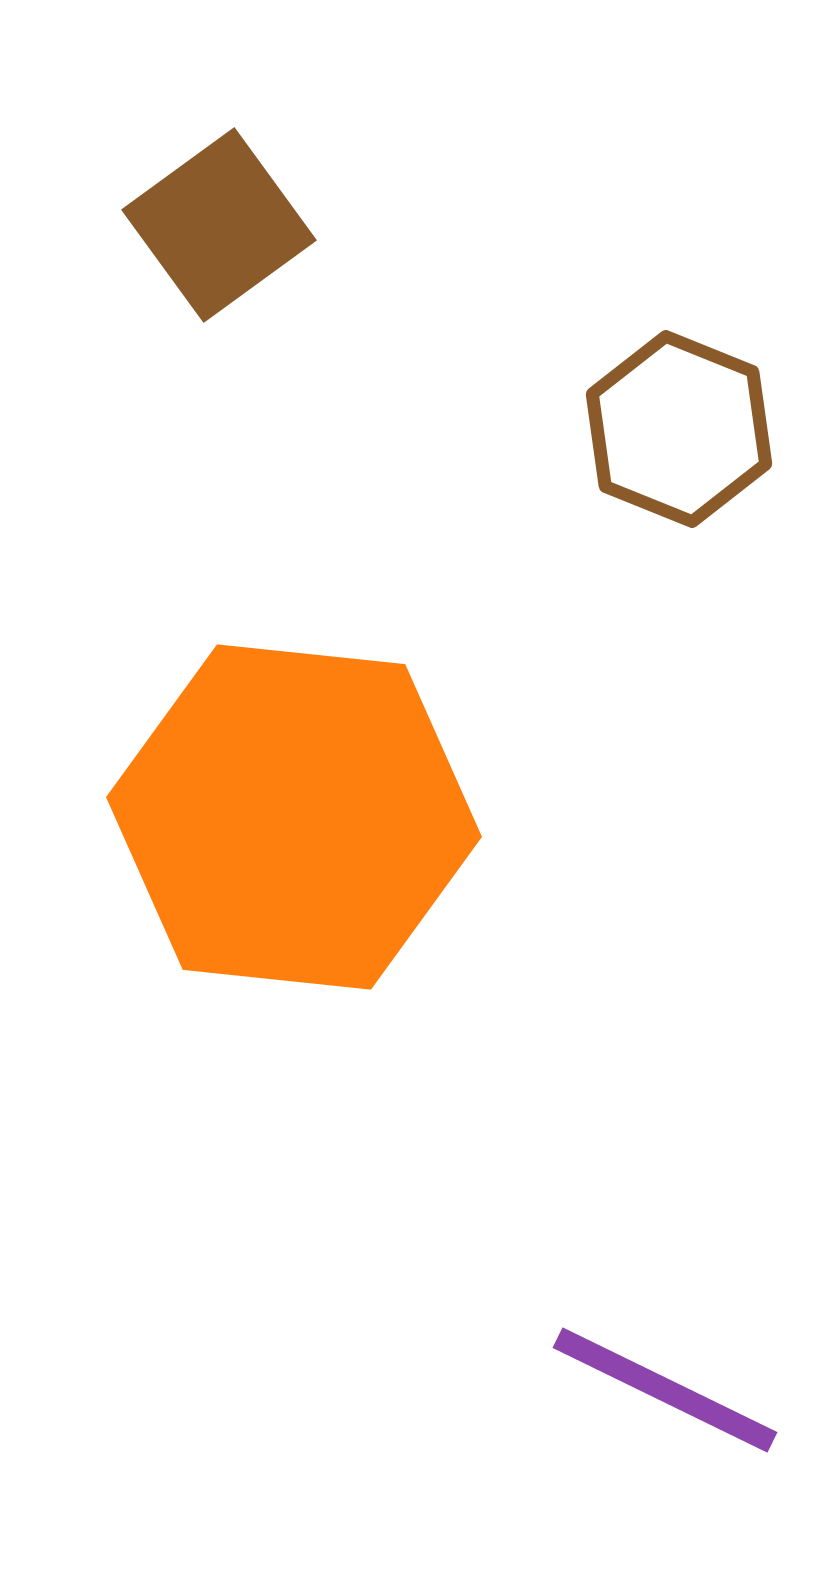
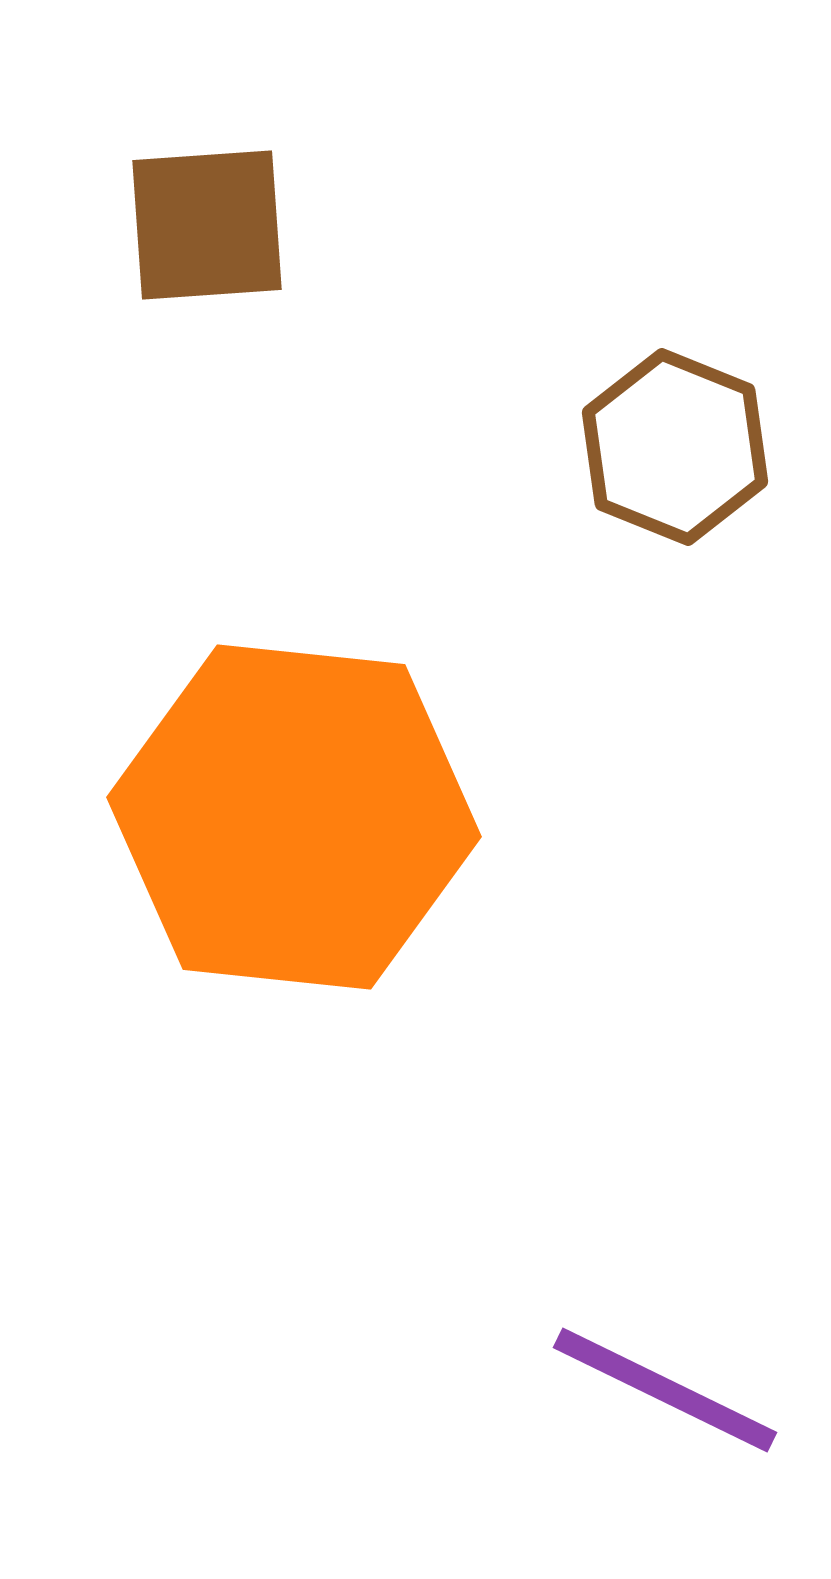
brown square: moved 12 px left; rotated 32 degrees clockwise
brown hexagon: moved 4 px left, 18 px down
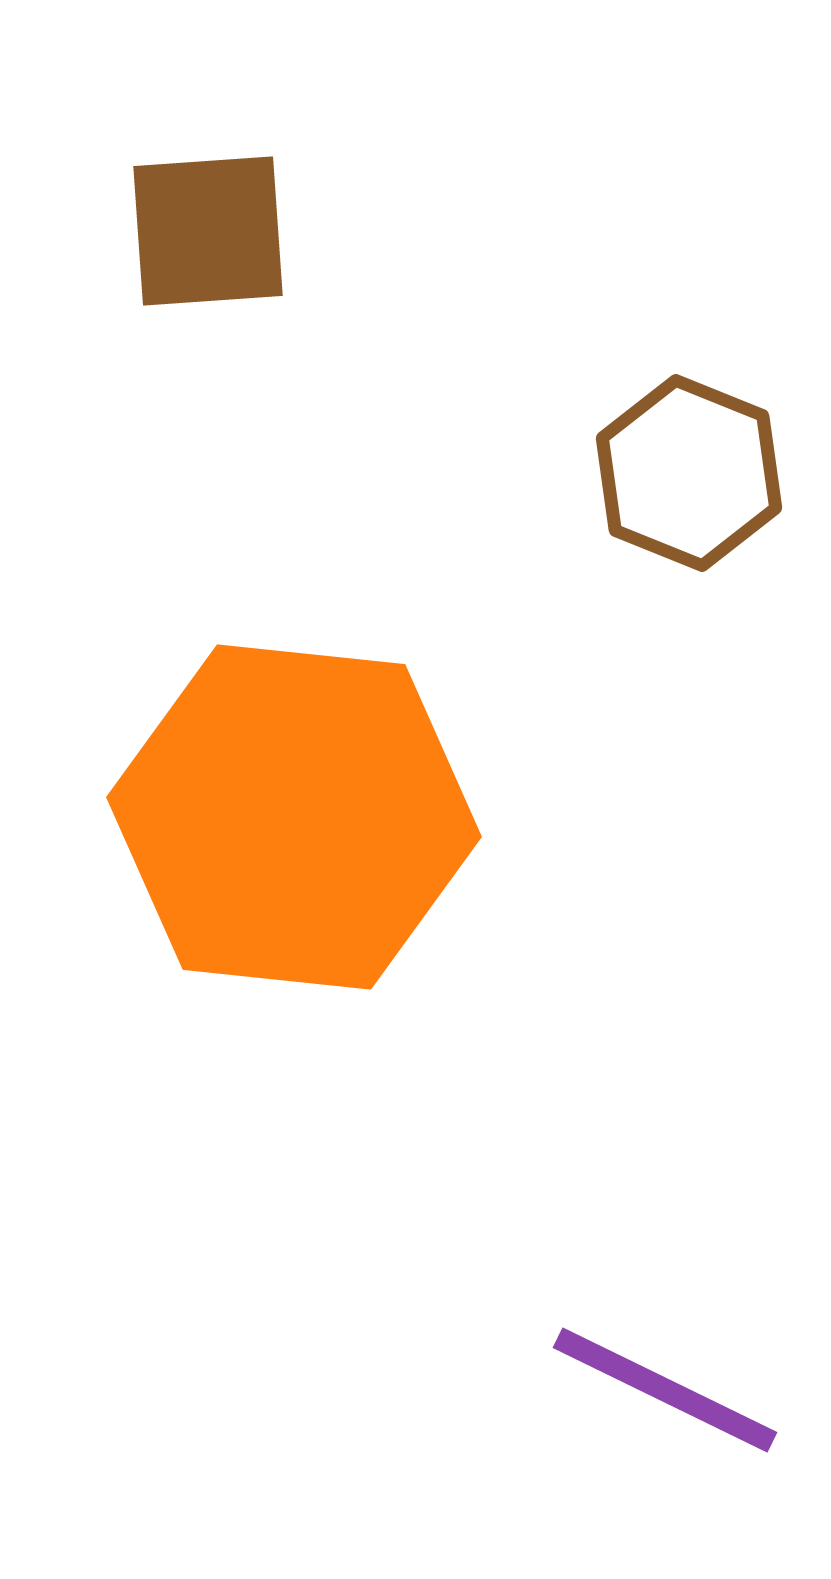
brown square: moved 1 px right, 6 px down
brown hexagon: moved 14 px right, 26 px down
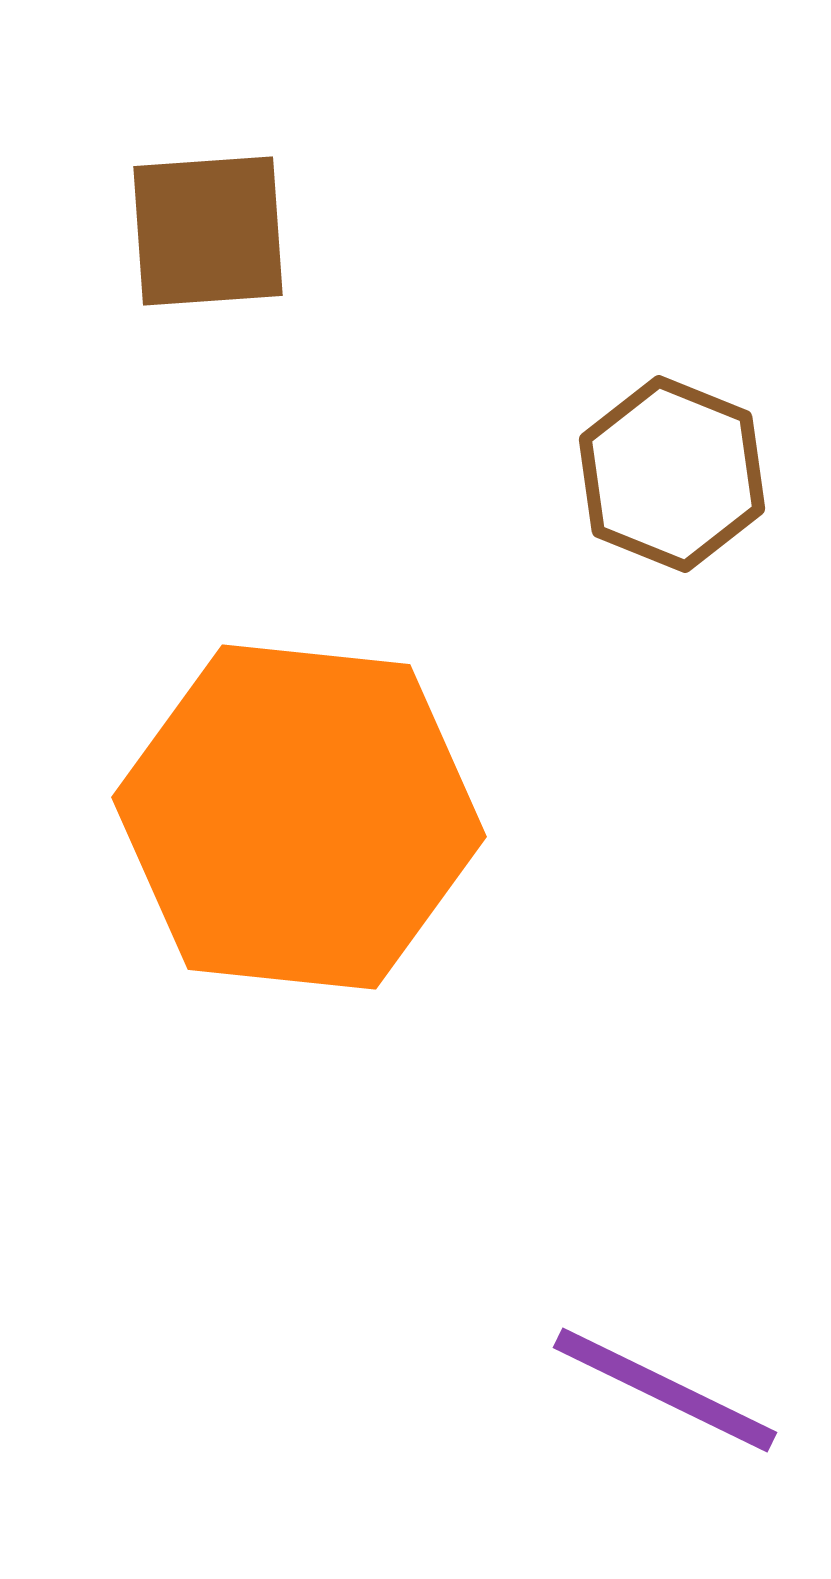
brown hexagon: moved 17 px left, 1 px down
orange hexagon: moved 5 px right
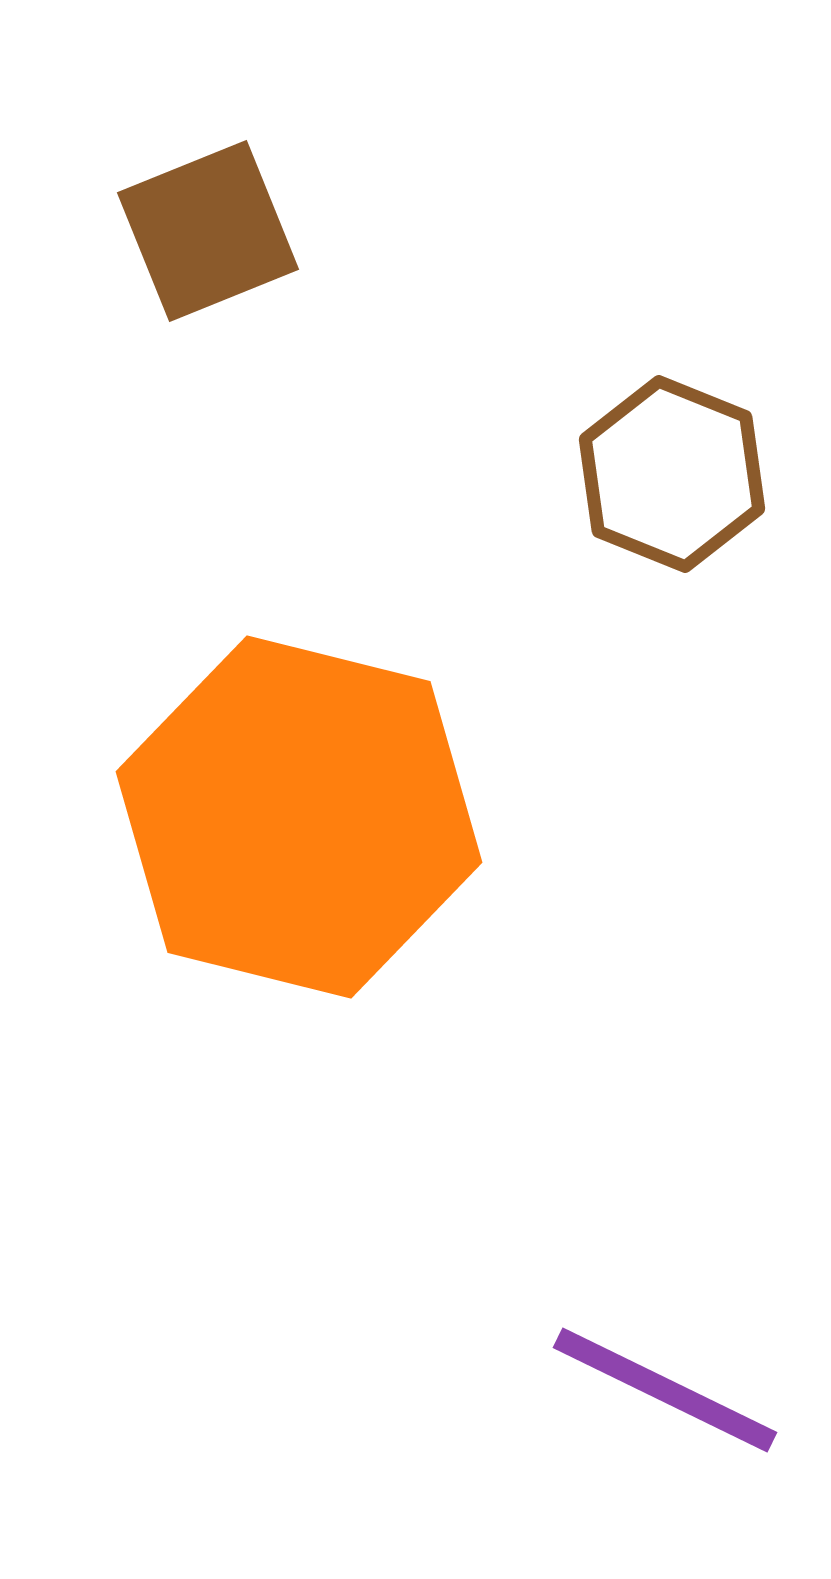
brown square: rotated 18 degrees counterclockwise
orange hexagon: rotated 8 degrees clockwise
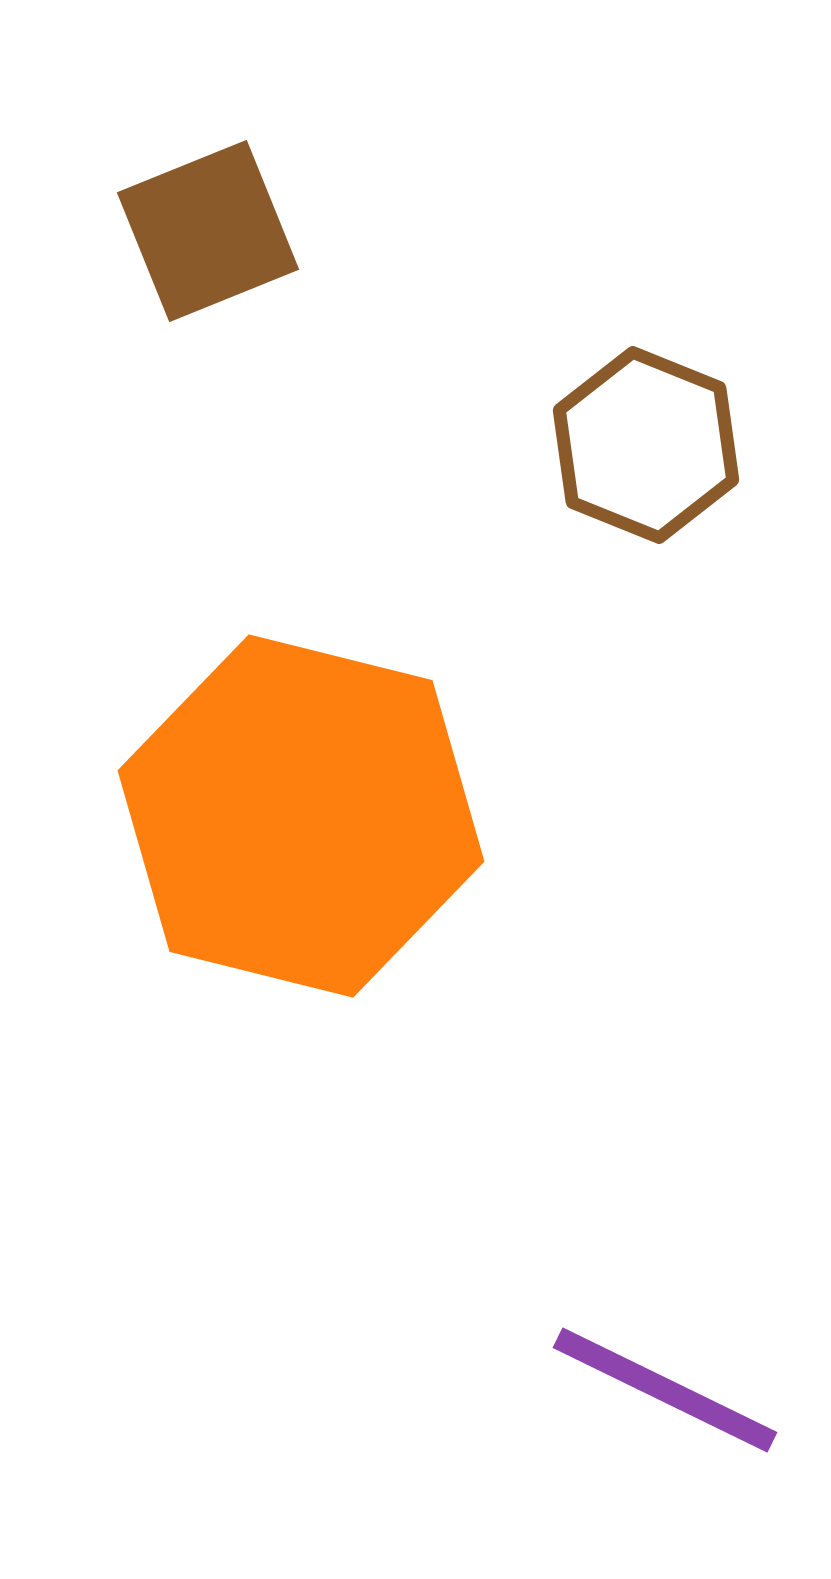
brown hexagon: moved 26 px left, 29 px up
orange hexagon: moved 2 px right, 1 px up
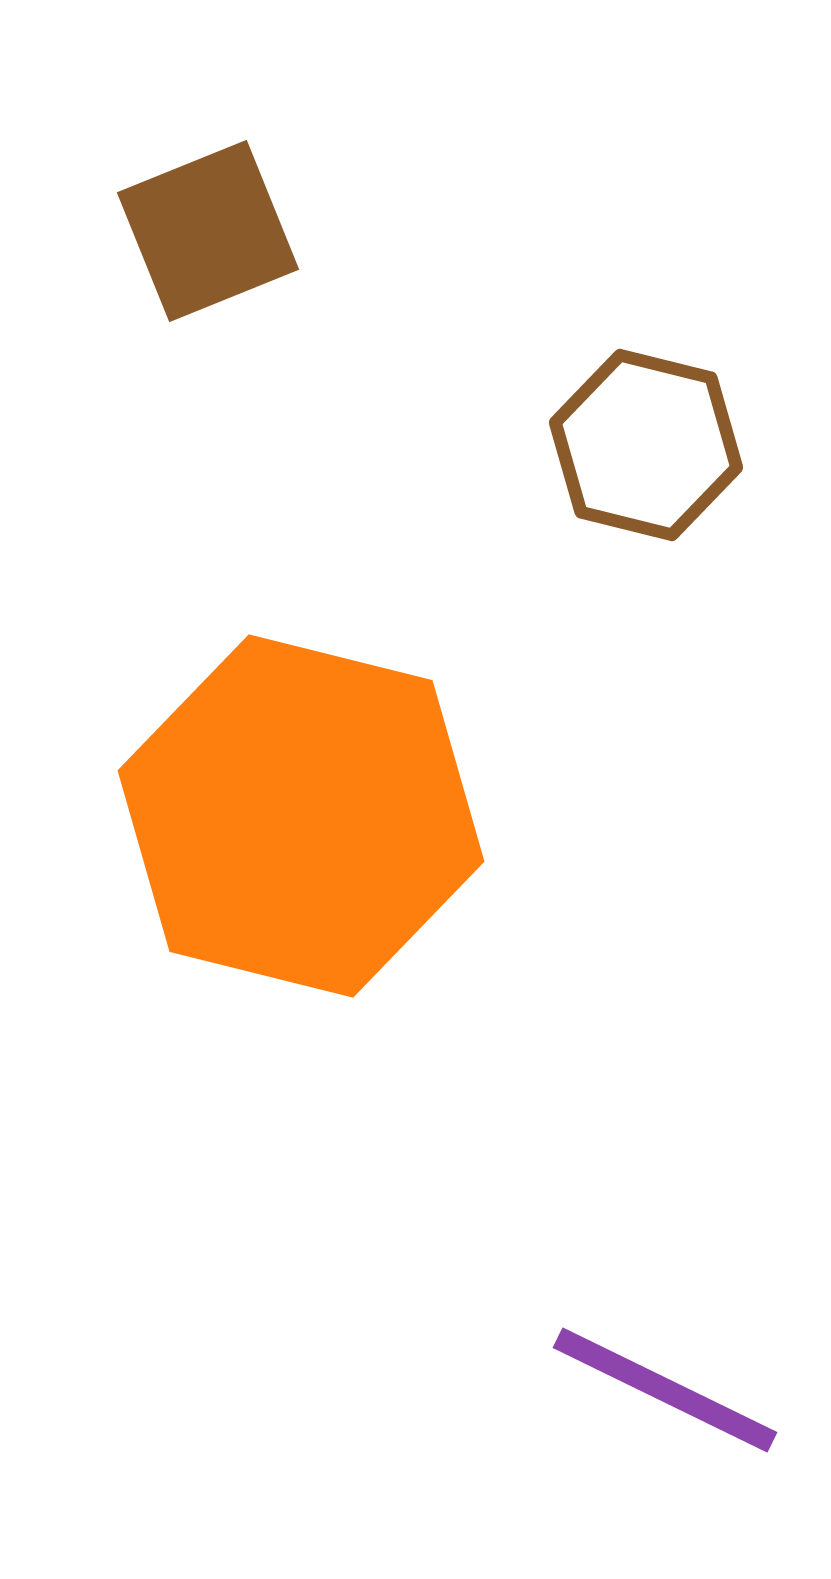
brown hexagon: rotated 8 degrees counterclockwise
